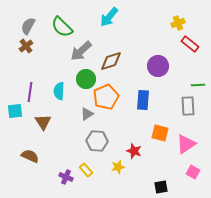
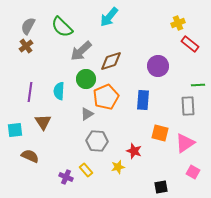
cyan square: moved 19 px down
pink triangle: moved 1 px left, 1 px up
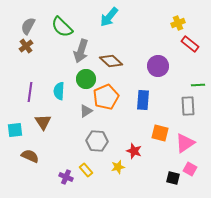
gray arrow: rotated 30 degrees counterclockwise
brown diamond: rotated 60 degrees clockwise
gray triangle: moved 1 px left, 3 px up
pink square: moved 3 px left, 3 px up
black square: moved 12 px right, 9 px up; rotated 24 degrees clockwise
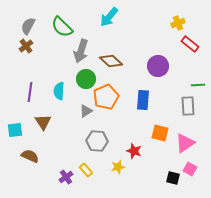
purple cross: rotated 32 degrees clockwise
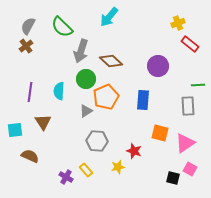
purple cross: rotated 24 degrees counterclockwise
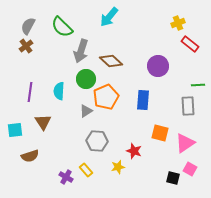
brown semicircle: rotated 138 degrees clockwise
